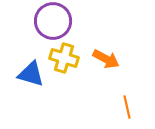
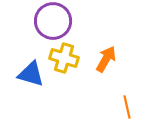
orange arrow: rotated 88 degrees counterclockwise
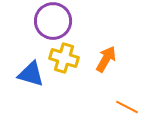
orange line: rotated 50 degrees counterclockwise
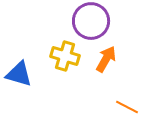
purple circle: moved 38 px right
yellow cross: moved 1 px right, 2 px up
blue triangle: moved 12 px left
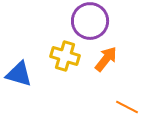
purple circle: moved 1 px left
orange arrow: rotated 8 degrees clockwise
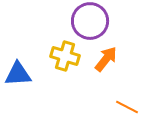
blue triangle: moved 1 px left; rotated 20 degrees counterclockwise
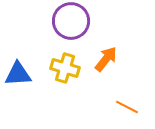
purple circle: moved 19 px left
yellow cross: moved 12 px down
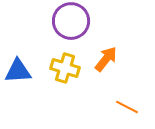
blue triangle: moved 3 px up
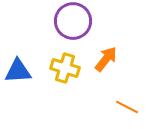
purple circle: moved 2 px right
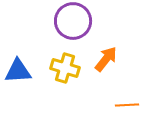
orange line: moved 2 px up; rotated 30 degrees counterclockwise
